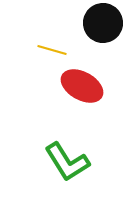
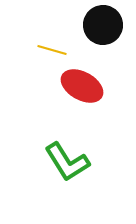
black circle: moved 2 px down
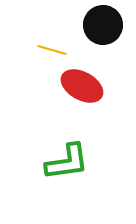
green L-shape: rotated 66 degrees counterclockwise
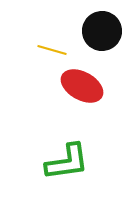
black circle: moved 1 px left, 6 px down
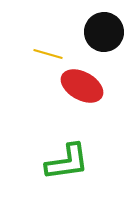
black circle: moved 2 px right, 1 px down
yellow line: moved 4 px left, 4 px down
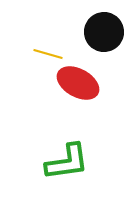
red ellipse: moved 4 px left, 3 px up
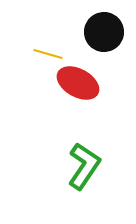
green L-shape: moved 17 px right, 4 px down; rotated 48 degrees counterclockwise
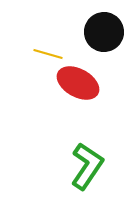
green L-shape: moved 3 px right
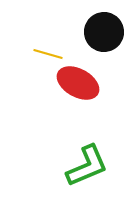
green L-shape: rotated 33 degrees clockwise
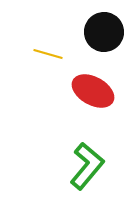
red ellipse: moved 15 px right, 8 px down
green L-shape: rotated 27 degrees counterclockwise
